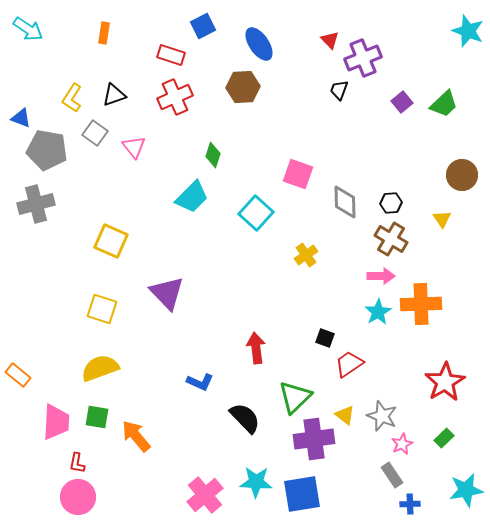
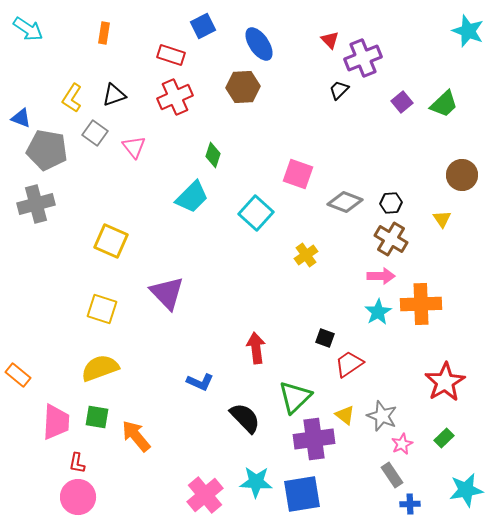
black trapezoid at (339, 90): rotated 25 degrees clockwise
gray diamond at (345, 202): rotated 68 degrees counterclockwise
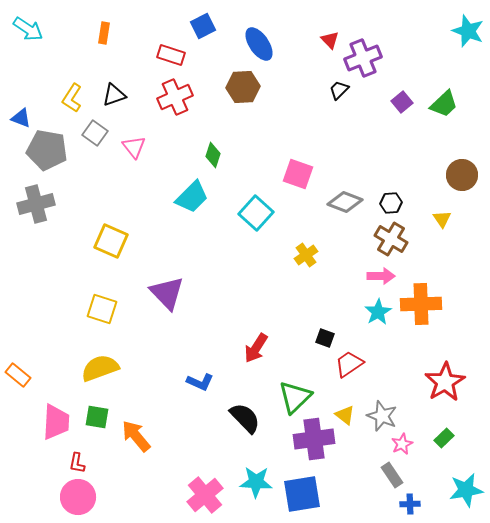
red arrow at (256, 348): rotated 140 degrees counterclockwise
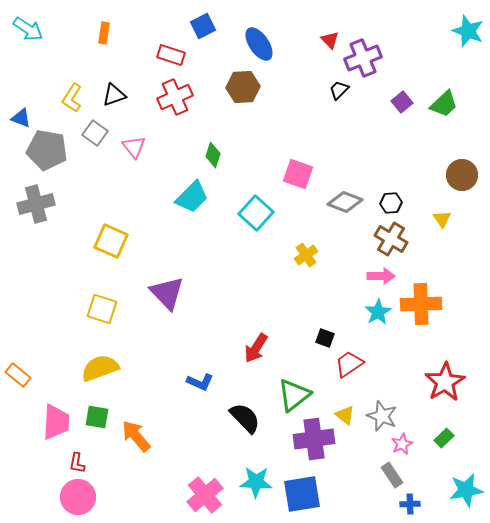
green triangle at (295, 397): moved 1 px left, 2 px up; rotated 6 degrees clockwise
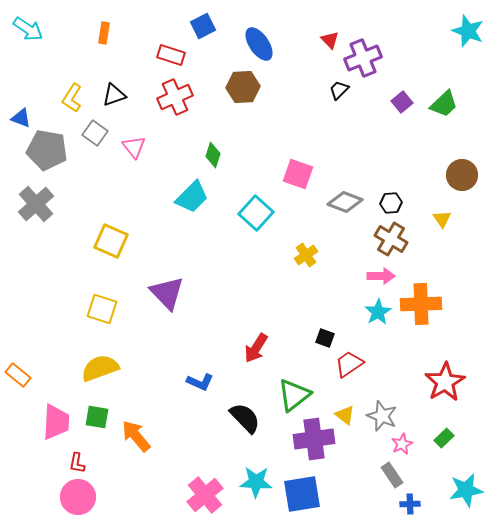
gray cross at (36, 204): rotated 27 degrees counterclockwise
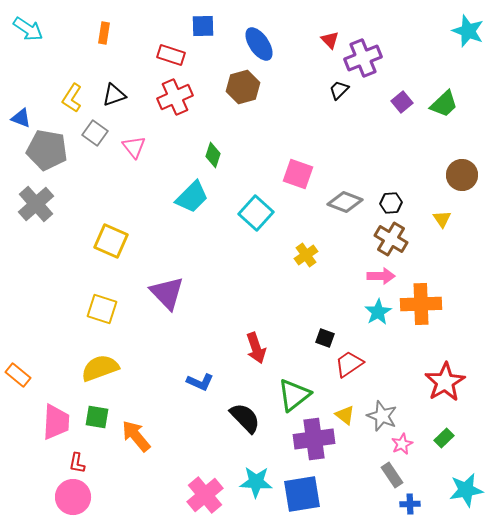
blue square at (203, 26): rotated 25 degrees clockwise
brown hexagon at (243, 87): rotated 12 degrees counterclockwise
red arrow at (256, 348): rotated 52 degrees counterclockwise
pink circle at (78, 497): moved 5 px left
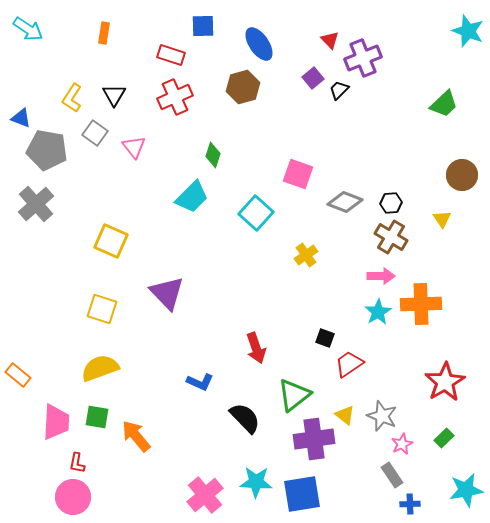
black triangle at (114, 95): rotated 40 degrees counterclockwise
purple square at (402, 102): moved 89 px left, 24 px up
brown cross at (391, 239): moved 2 px up
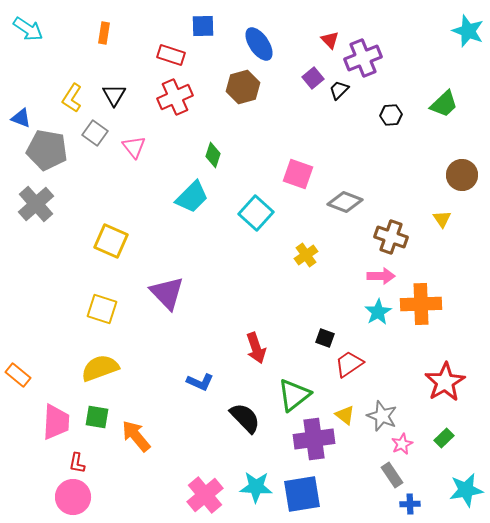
black hexagon at (391, 203): moved 88 px up
brown cross at (391, 237): rotated 12 degrees counterclockwise
cyan star at (256, 482): moved 5 px down
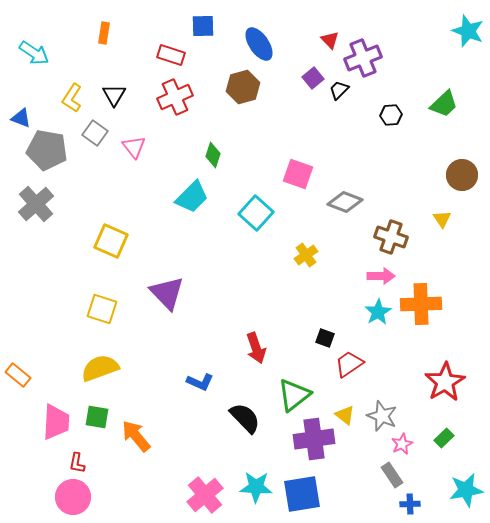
cyan arrow at (28, 29): moved 6 px right, 24 px down
